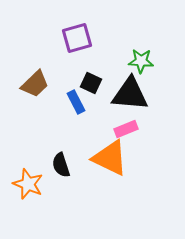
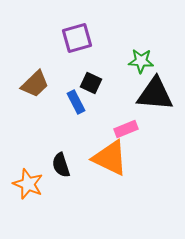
black triangle: moved 25 px right
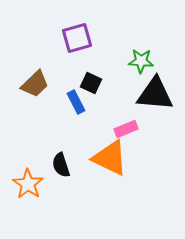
orange star: rotated 12 degrees clockwise
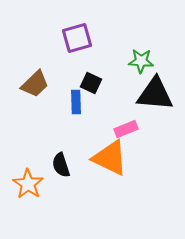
blue rectangle: rotated 25 degrees clockwise
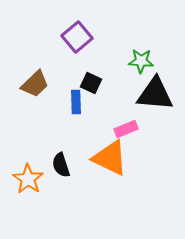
purple square: moved 1 px up; rotated 24 degrees counterclockwise
orange star: moved 5 px up
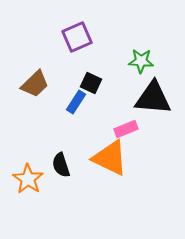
purple square: rotated 16 degrees clockwise
black triangle: moved 2 px left, 4 px down
blue rectangle: rotated 35 degrees clockwise
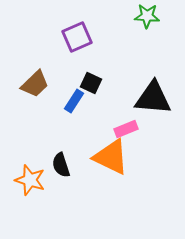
green star: moved 6 px right, 45 px up
blue rectangle: moved 2 px left, 1 px up
orange triangle: moved 1 px right, 1 px up
orange star: moved 2 px right, 1 px down; rotated 16 degrees counterclockwise
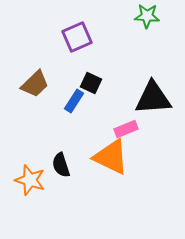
black triangle: rotated 9 degrees counterclockwise
